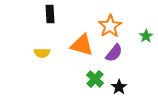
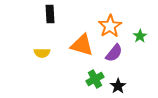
green star: moved 6 px left
green cross: rotated 18 degrees clockwise
black star: moved 1 px left, 1 px up
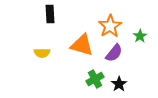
black star: moved 1 px right, 2 px up
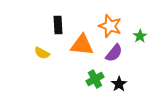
black rectangle: moved 8 px right, 11 px down
orange star: rotated 20 degrees counterclockwise
orange triangle: rotated 10 degrees counterclockwise
yellow semicircle: rotated 28 degrees clockwise
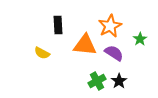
orange star: rotated 25 degrees clockwise
green star: moved 3 px down
orange triangle: moved 3 px right
purple semicircle: rotated 96 degrees counterclockwise
green cross: moved 2 px right, 2 px down
black star: moved 3 px up
